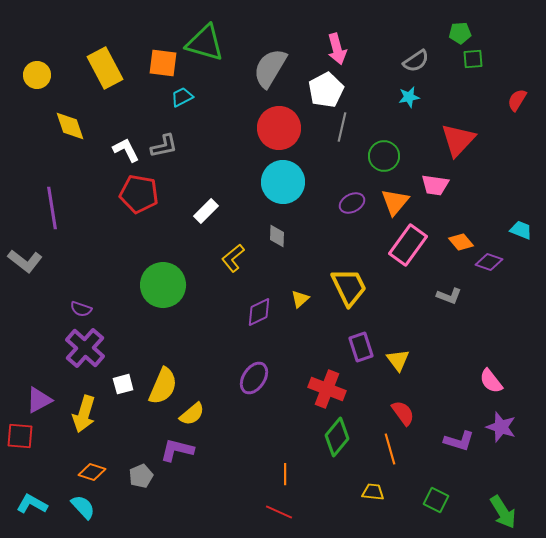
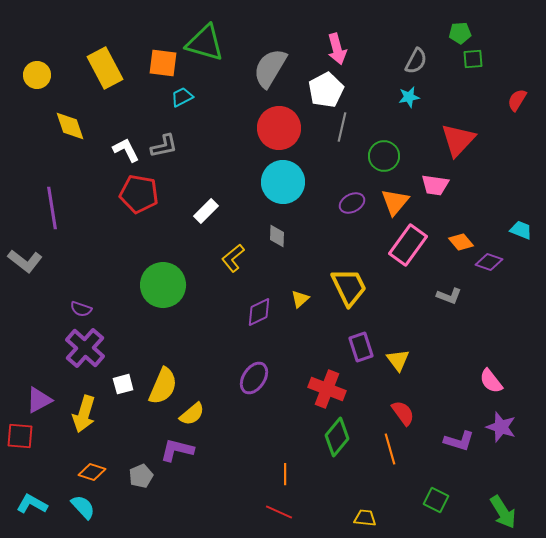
gray semicircle at (416, 61): rotated 28 degrees counterclockwise
yellow trapezoid at (373, 492): moved 8 px left, 26 px down
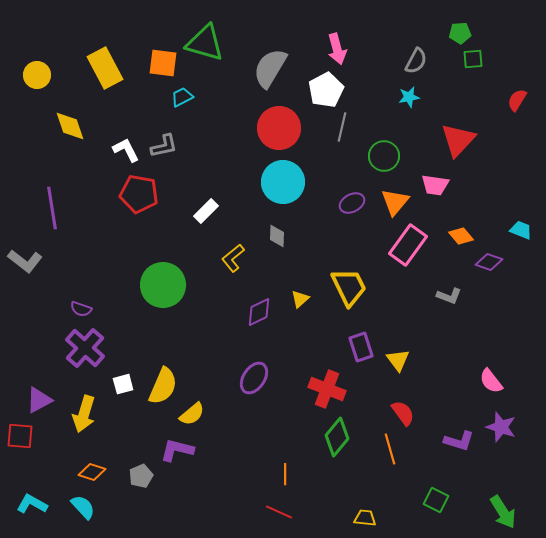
orange diamond at (461, 242): moved 6 px up
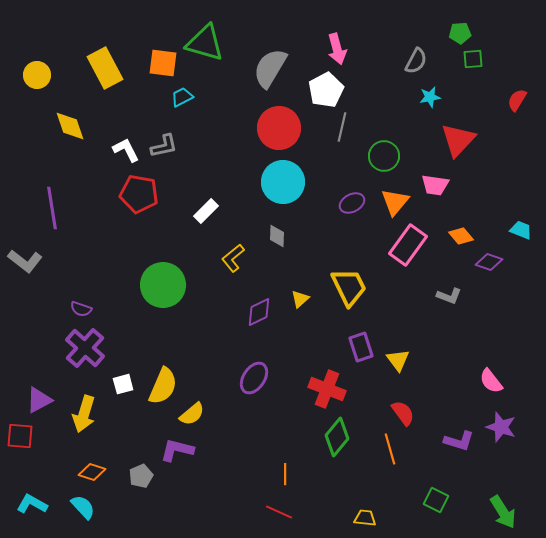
cyan star at (409, 97): moved 21 px right
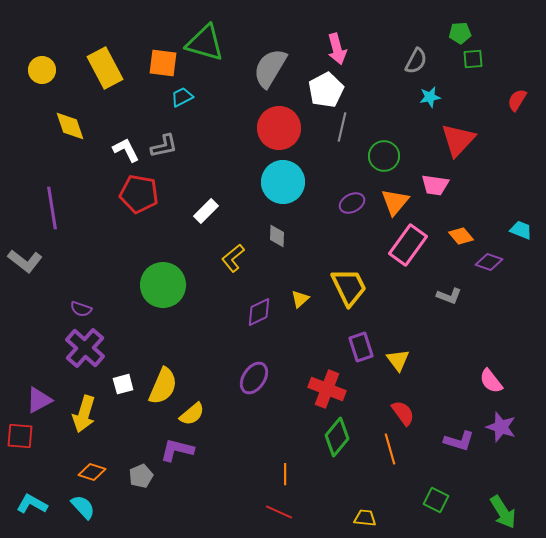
yellow circle at (37, 75): moved 5 px right, 5 px up
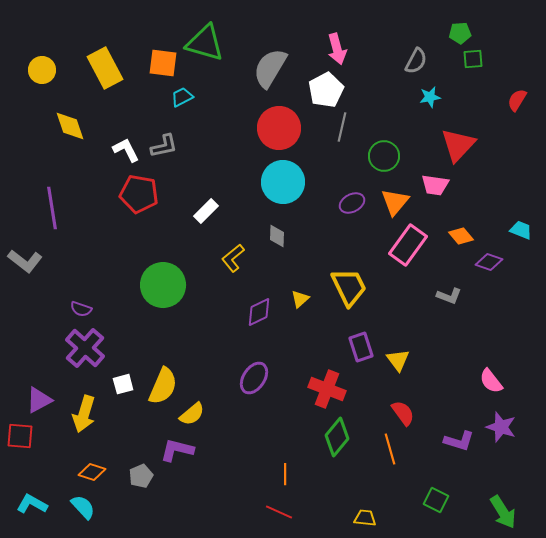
red triangle at (458, 140): moved 5 px down
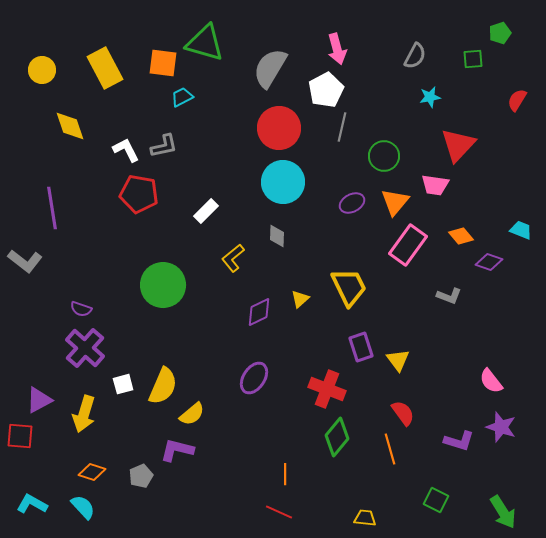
green pentagon at (460, 33): moved 40 px right; rotated 15 degrees counterclockwise
gray semicircle at (416, 61): moved 1 px left, 5 px up
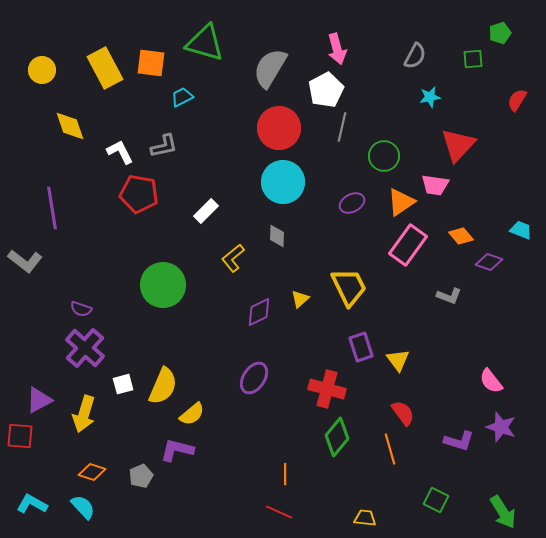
orange square at (163, 63): moved 12 px left
white L-shape at (126, 150): moved 6 px left, 2 px down
orange triangle at (395, 202): moved 6 px right; rotated 16 degrees clockwise
red cross at (327, 389): rotated 6 degrees counterclockwise
